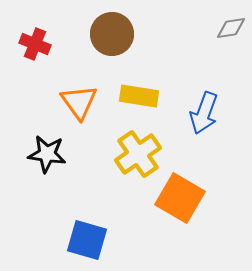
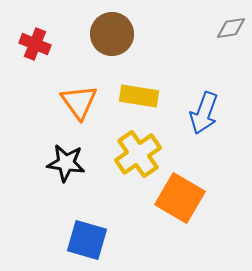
black star: moved 19 px right, 9 px down
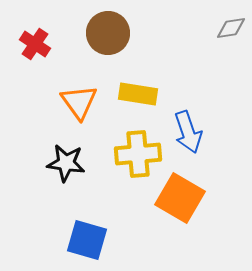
brown circle: moved 4 px left, 1 px up
red cross: rotated 12 degrees clockwise
yellow rectangle: moved 1 px left, 2 px up
blue arrow: moved 16 px left, 19 px down; rotated 39 degrees counterclockwise
yellow cross: rotated 30 degrees clockwise
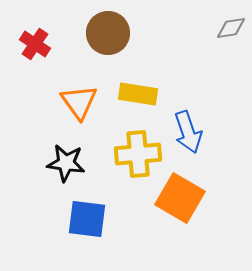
blue square: moved 21 px up; rotated 9 degrees counterclockwise
